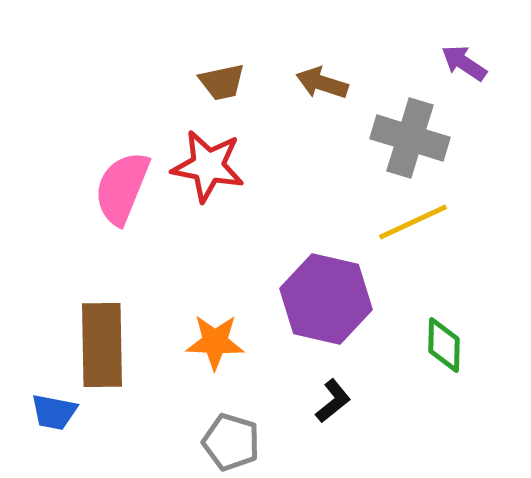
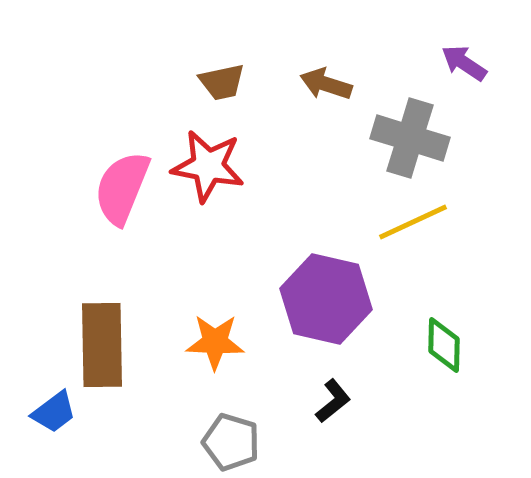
brown arrow: moved 4 px right, 1 px down
blue trapezoid: rotated 48 degrees counterclockwise
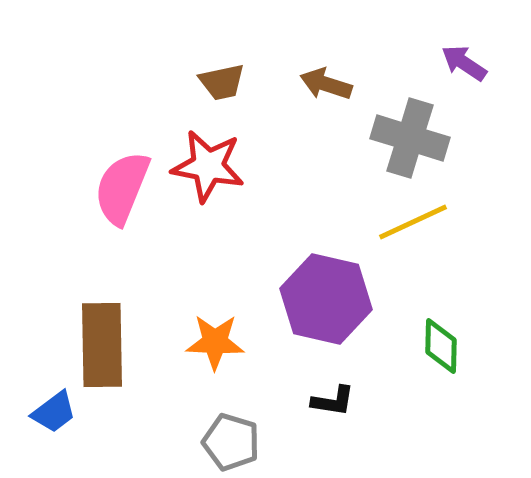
green diamond: moved 3 px left, 1 px down
black L-shape: rotated 48 degrees clockwise
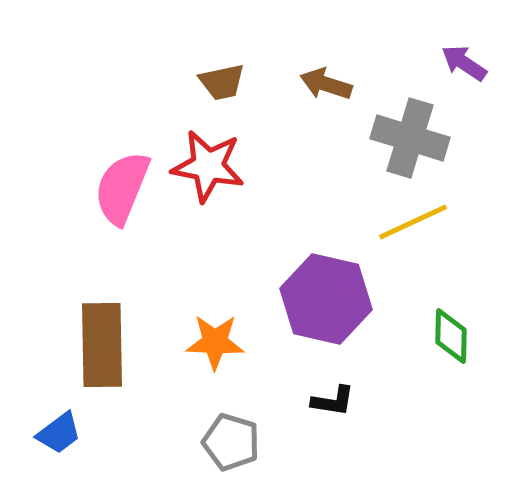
green diamond: moved 10 px right, 10 px up
blue trapezoid: moved 5 px right, 21 px down
